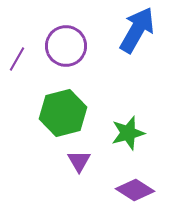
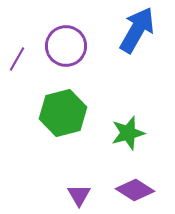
purple triangle: moved 34 px down
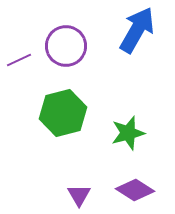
purple line: moved 2 px right, 1 px down; rotated 35 degrees clockwise
